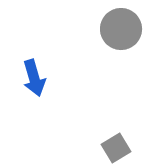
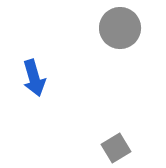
gray circle: moved 1 px left, 1 px up
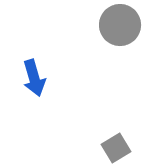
gray circle: moved 3 px up
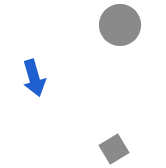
gray square: moved 2 px left, 1 px down
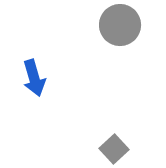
gray square: rotated 12 degrees counterclockwise
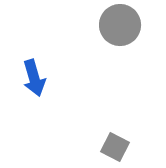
gray square: moved 1 px right, 2 px up; rotated 20 degrees counterclockwise
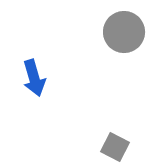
gray circle: moved 4 px right, 7 px down
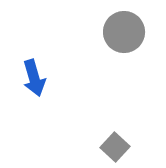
gray square: rotated 16 degrees clockwise
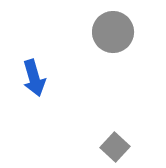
gray circle: moved 11 px left
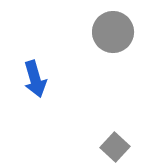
blue arrow: moved 1 px right, 1 px down
